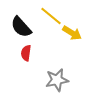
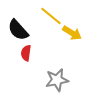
black semicircle: moved 3 px left, 3 px down
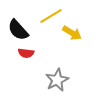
yellow line: rotated 70 degrees counterclockwise
red semicircle: rotated 91 degrees counterclockwise
gray star: rotated 15 degrees counterclockwise
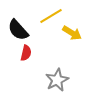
red semicircle: rotated 84 degrees counterclockwise
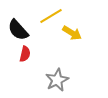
red semicircle: moved 1 px left, 1 px down
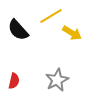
red semicircle: moved 11 px left, 27 px down
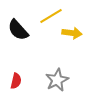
yellow arrow: rotated 24 degrees counterclockwise
red semicircle: moved 2 px right
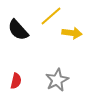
yellow line: rotated 10 degrees counterclockwise
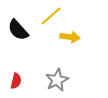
yellow arrow: moved 2 px left, 4 px down
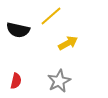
black semicircle: rotated 35 degrees counterclockwise
yellow arrow: moved 2 px left, 6 px down; rotated 36 degrees counterclockwise
gray star: moved 2 px right, 1 px down
